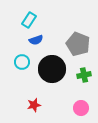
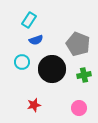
pink circle: moved 2 px left
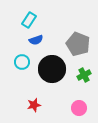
green cross: rotated 16 degrees counterclockwise
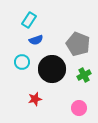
red star: moved 1 px right, 6 px up
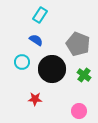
cyan rectangle: moved 11 px right, 5 px up
blue semicircle: rotated 128 degrees counterclockwise
green cross: rotated 24 degrees counterclockwise
red star: rotated 16 degrees clockwise
pink circle: moved 3 px down
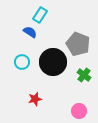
blue semicircle: moved 6 px left, 8 px up
black circle: moved 1 px right, 7 px up
red star: rotated 16 degrees counterclockwise
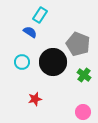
pink circle: moved 4 px right, 1 px down
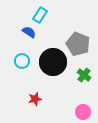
blue semicircle: moved 1 px left
cyan circle: moved 1 px up
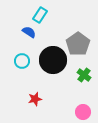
gray pentagon: rotated 15 degrees clockwise
black circle: moved 2 px up
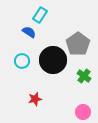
green cross: moved 1 px down
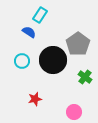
green cross: moved 1 px right, 1 px down
pink circle: moved 9 px left
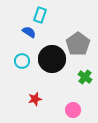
cyan rectangle: rotated 14 degrees counterclockwise
black circle: moved 1 px left, 1 px up
pink circle: moved 1 px left, 2 px up
